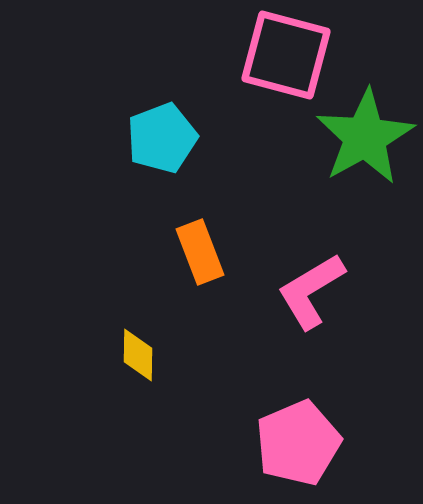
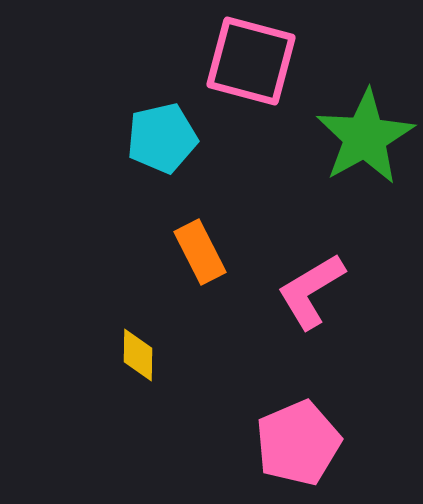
pink square: moved 35 px left, 6 px down
cyan pentagon: rotated 8 degrees clockwise
orange rectangle: rotated 6 degrees counterclockwise
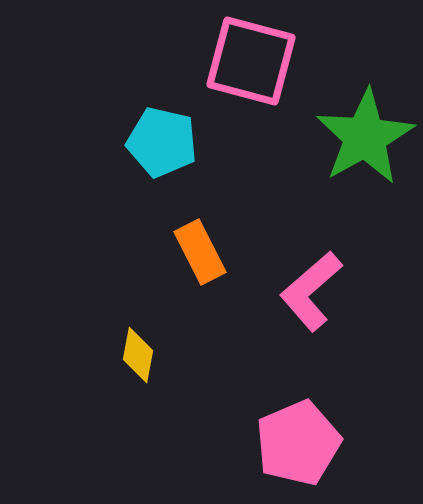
cyan pentagon: moved 4 px down; rotated 26 degrees clockwise
pink L-shape: rotated 10 degrees counterclockwise
yellow diamond: rotated 10 degrees clockwise
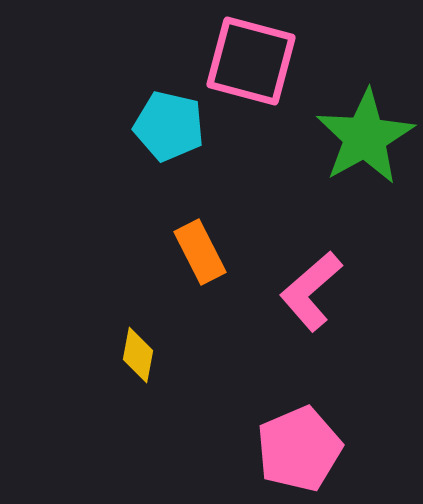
cyan pentagon: moved 7 px right, 16 px up
pink pentagon: moved 1 px right, 6 px down
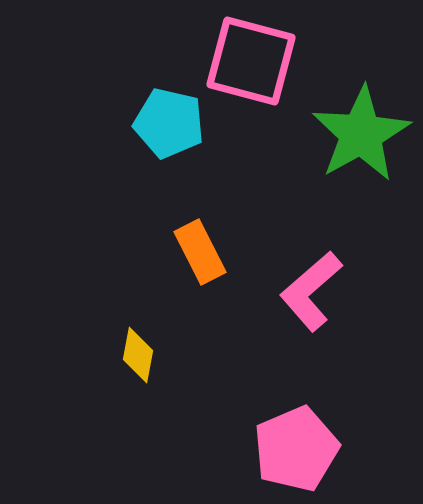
cyan pentagon: moved 3 px up
green star: moved 4 px left, 3 px up
pink pentagon: moved 3 px left
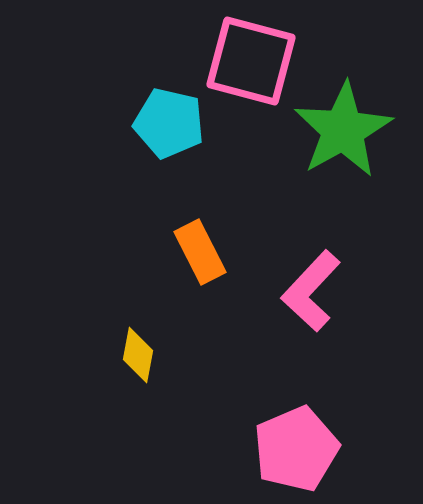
green star: moved 18 px left, 4 px up
pink L-shape: rotated 6 degrees counterclockwise
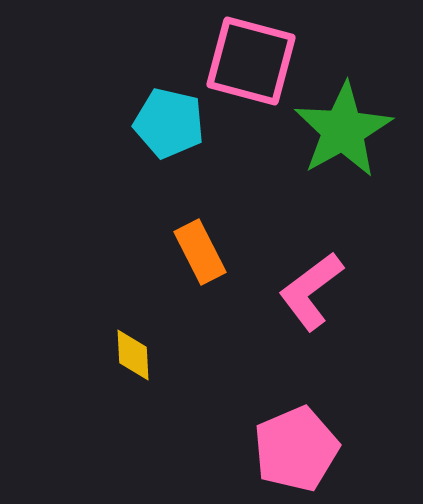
pink L-shape: rotated 10 degrees clockwise
yellow diamond: moved 5 px left; rotated 14 degrees counterclockwise
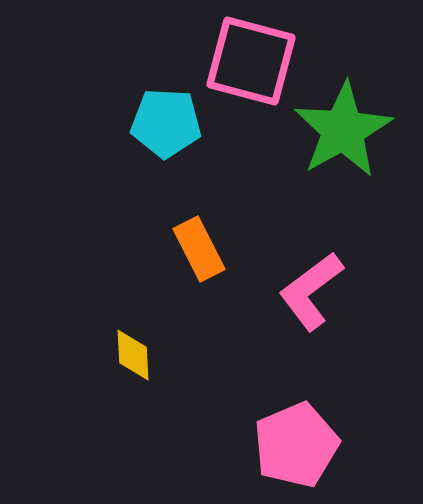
cyan pentagon: moved 3 px left; rotated 10 degrees counterclockwise
orange rectangle: moved 1 px left, 3 px up
pink pentagon: moved 4 px up
